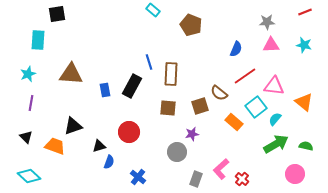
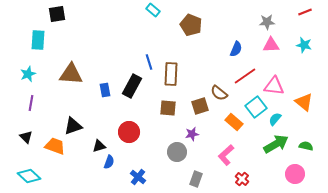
pink L-shape at (221, 169): moved 5 px right, 14 px up
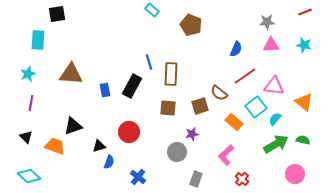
cyan rectangle at (153, 10): moved 1 px left
green semicircle at (306, 146): moved 3 px left, 6 px up
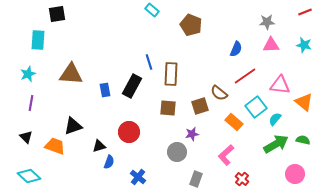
pink triangle at (274, 86): moved 6 px right, 1 px up
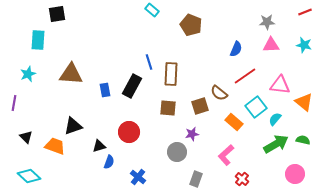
purple line at (31, 103): moved 17 px left
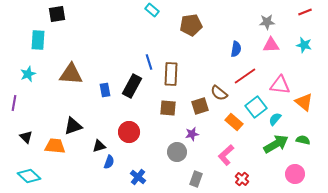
brown pentagon at (191, 25): rotated 30 degrees counterclockwise
blue semicircle at (236, 49): rotated 14 degrees counterclockwise
orange trapezoid at (55, 146): rotated 15 degrees counterclockwise
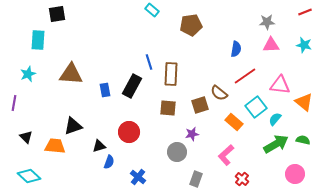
brown square at (200, 106): moved 1 px up
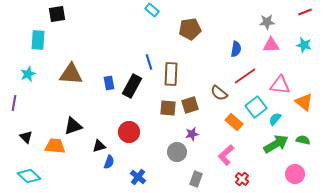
brown pentagon at (191, 25): moved 1 px left, 4 px down
blue rectangle at (105, 90): moved 4 px right, 7 px up
brown square at (200, 105): moved 10 px left
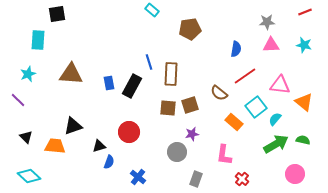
purple line at (14, 103): moved 4 px right, 3 px up; rotated 56 degrees counterclockwise
pink L-shape at (226, 155): moved 2 px left; rotated 40 degrees counterclockwise
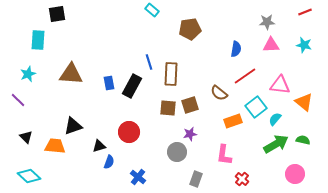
orange rectangle at (234, 122): moved 1 px left, 1 px up; rotated 60 degrees counterclockwise
purple star at (192, 134): moved 2 px left
